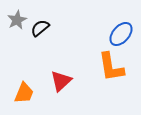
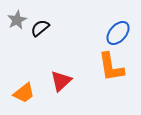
blue ellipse: moved 3 px left, 1 px up
orange trapezoid: rotated 30 degrees clockwise
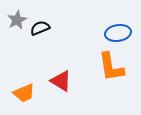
black semicircle: rotated 18 degrees clockwise
blue ellipse: rotated 40 degrees clockwise
red triangle: rotated 45 degrees counterclockwise
orange trapezoid: rotated 15 degrees clockwise
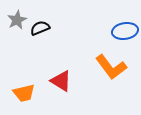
blue ellipse: moved 7 px right, 2 px up
orange L-shape: rotated 28 degrees counterclockwise
orange trapezoid: rotated 10 degrees clockwise
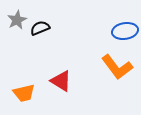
orange L-shape: moved 6 px right
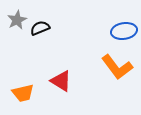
blue ellipse: moved 1 px left
orange trapezoid: moved 1 px left
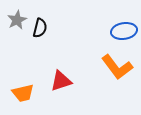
black semicircle: rotated 126 degrees clockwise
red triangle: rotated 50 degrees counterclockwise
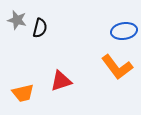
gray star: rotated 30 degrees counterclockwise
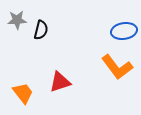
gray star: rotated 18 degrees counterclockwise
black semicircle: moved 1 px right, 2 px down
red triangle: moved 1 px left, 1 px down
orange trapezoid: rotated 115 degrees counterclockwise
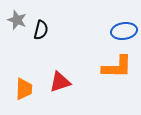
gray star: rotated 24 degrees clockwise
orange L-shape: rotated 52 degrees counterclockwise
orange trapezoid: moved 1 px right, 4 px up; rotated 40 degrees clockwise
